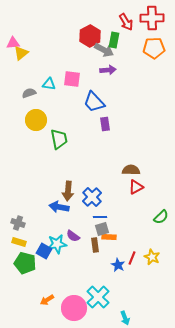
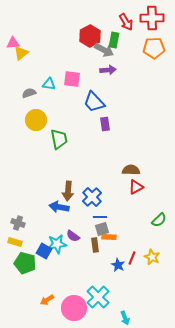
green semicircle: moved 2 px left, 3 px down
yellow rectangle: moved 4 px left
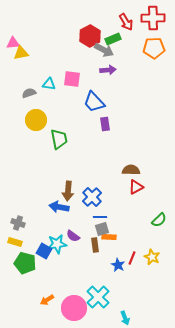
red cross: moved 1 px right
green rectangle: moved 1 px left, 1 px up; rotated 56 degrees clockwise
yellow triangle: rotated 28 degrees clockwise
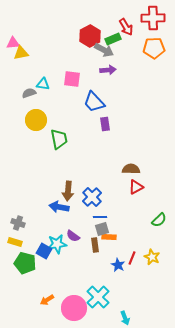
red arrow: moved 5 px down
cyan triangle: moved 6 px left
brown semicircle: moved 1 px up
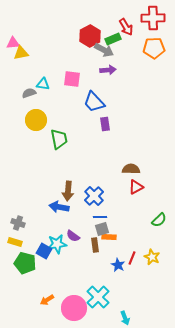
blue cross: moved 2 px right, 1 px up
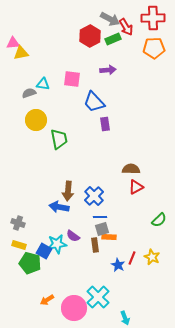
gray arrow: moved 6 px right, 31 px up
yellow rectangle: moved 4 px right, 3 px down
green pentagon: moved 5 px right
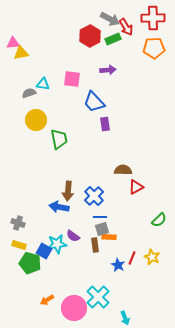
brown semicircle: moved 8 px left, 1 px down
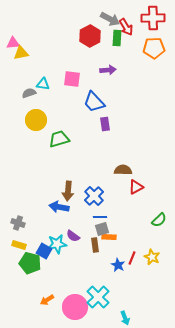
green rectangle: moved 4 px right, 1 px up; rotated 63 degrees counterclockwise
green trapezoid: rotated 95 degrees counterclockwise
pink circle: moved 1 px right, 1 px up
